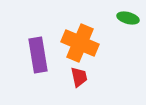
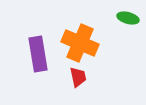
purple rectangle: moved 1 px up
red trapezoid: moved 1 px left
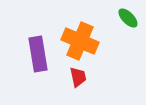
green ellipse: rotated 30 degrees clockwise
orange cross: moved 2 px up
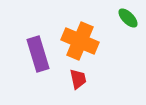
purple rectangle: rotated 8 degrees counterclockwise
red trapezoid: moved 2 px down
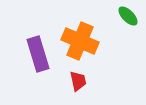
green ellipse: moved 2 px up
red trapezoid: moved 2 px down
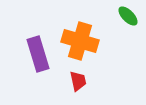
orange cross: rotated 6 degrees counterclockwise
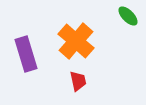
orange cross: moved 4 px left; rotated 24 degrees clockwise
purple rectangle: moved 12 px left
